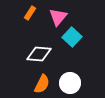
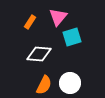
orange rectangle: moved 9 px down
cyan square: rotated 30 degrees clockwise
orange semicircle: moved 2 px right, 1 px down
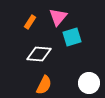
white circle: moved 19 px right
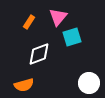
orange rectangle: moved 1 px left
white diamond: rotated 25 degrees counterclockwise
orange semicircle: moved 20 px left; rotated 48 degrees clockwise
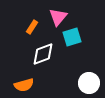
orange rectangle: moved 3 px right, 5 px down
white diamond: moved 4 px right
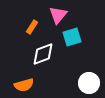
pink triangle: moved 2 px up
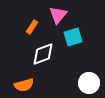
cyan square: moved 1 px right
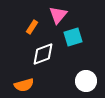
white circle: moved 3 px left, 2 px up
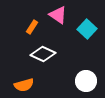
pink triangle: rotated 36 degrees counterclockwise
cyan square: moved 14 px right, 8 px up; rotated 30 degrees counterclockwise
white diamond: rotated 45 degrees clockwise
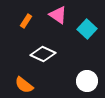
orange rectangle: moved 6 px left, 6 px up
white circle: moved 1 px right
orange semicircle: rotated 54 degrees clockwise
